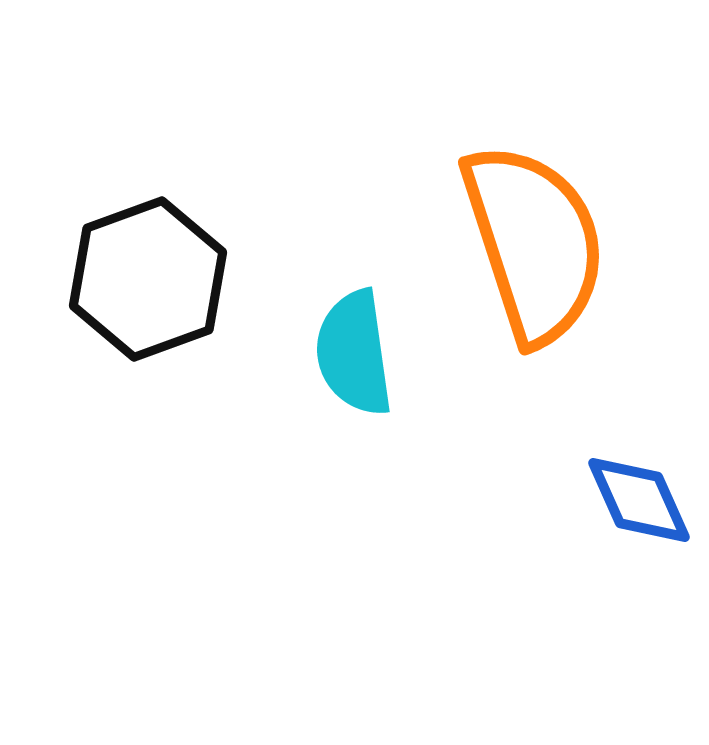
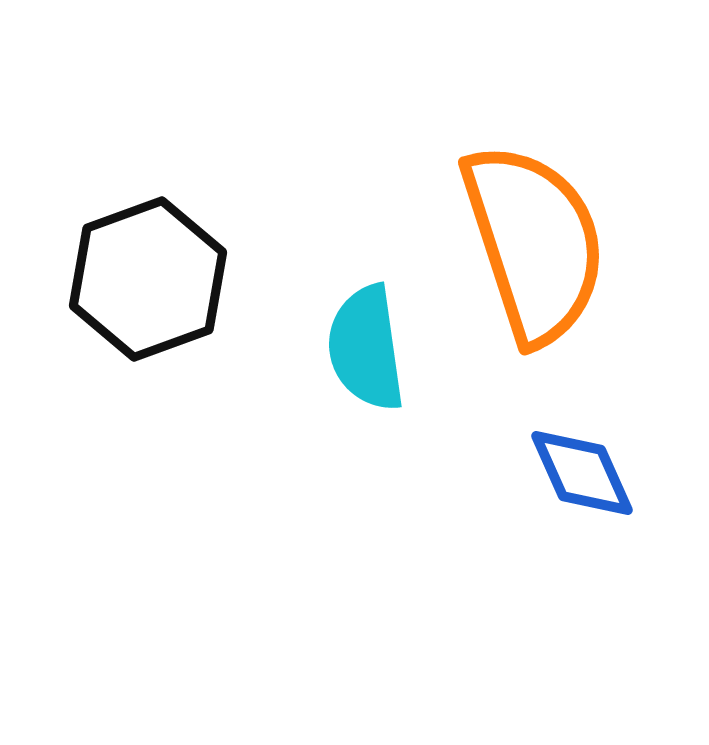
cyan semicircle: moved 12 px right, 5 px up
blue diamond: moved 57 px left, 27 px up
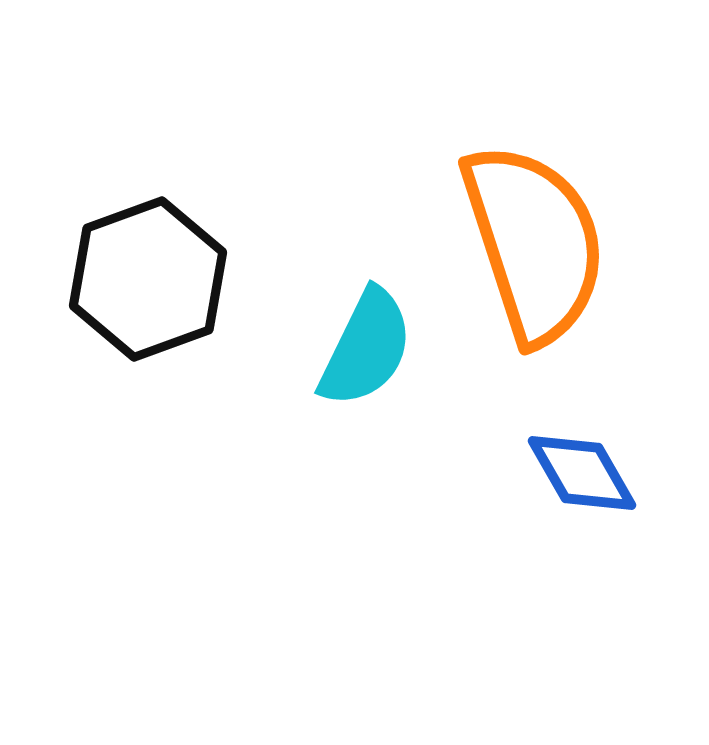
cyan semicircle: rotated 146 degrees counterclockwise
blue diamond: rotated 6 degrees counterclockwise
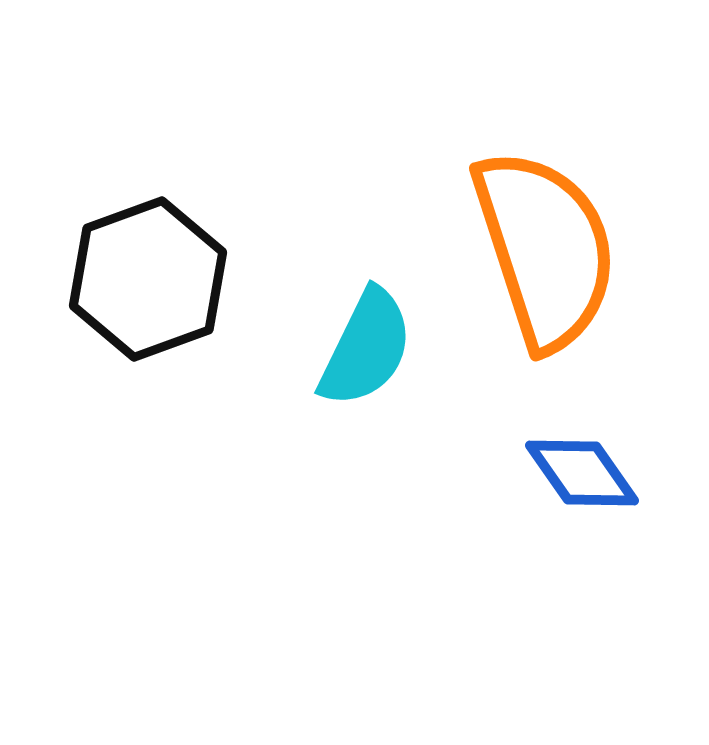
orange semicircle: moved 11 px right, 6 px down
blue diamond: rotated 5 degrees counterclockwise
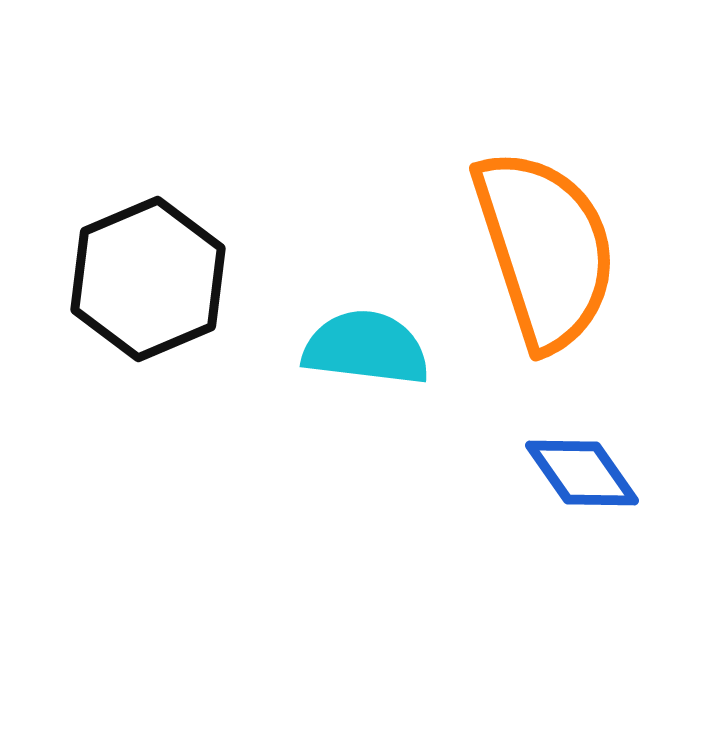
black hexagon: rotated 3 degrees counterclockwise
cyan semicircle: rotated 109 degrees counterclockwise
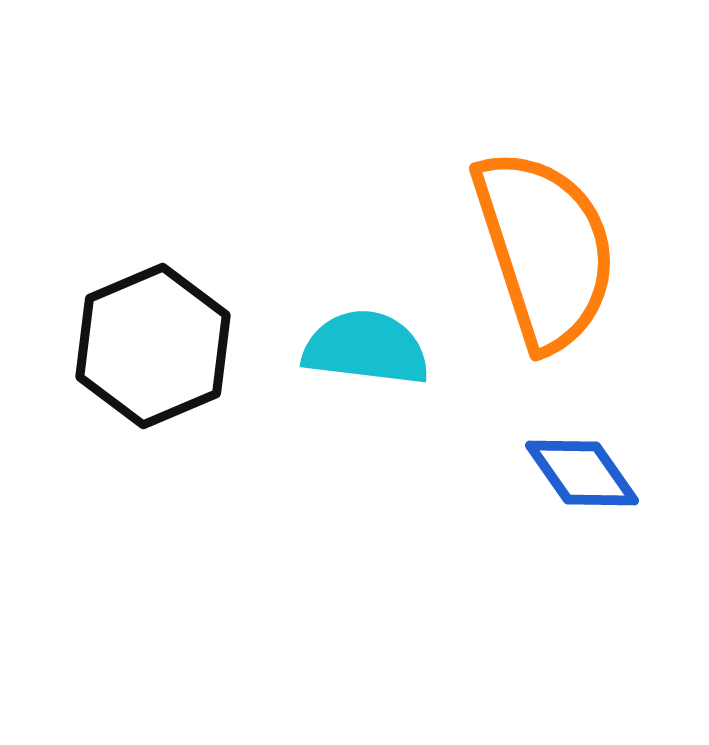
black hexagon: moved 5 px right, 67 px down
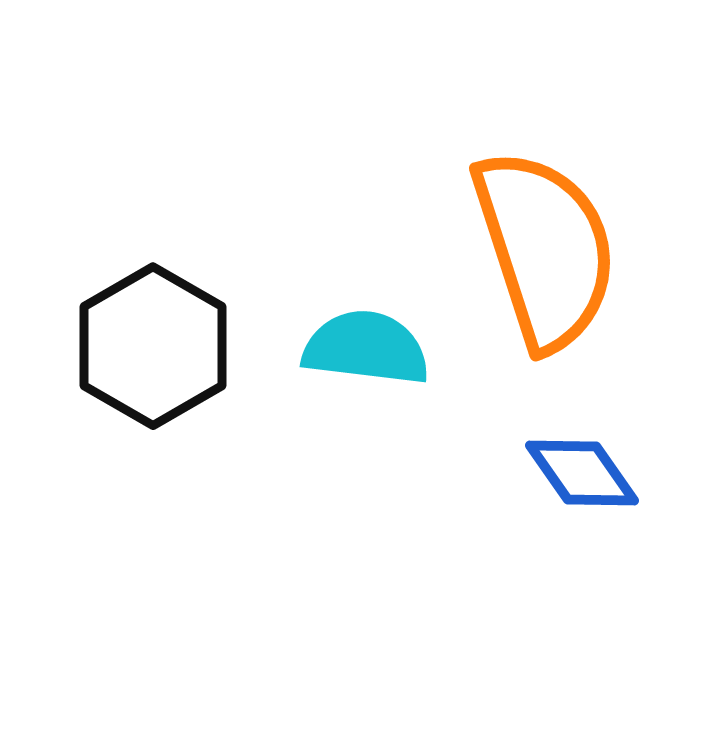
black hexagon: rotated 7 degrees counterclockwise
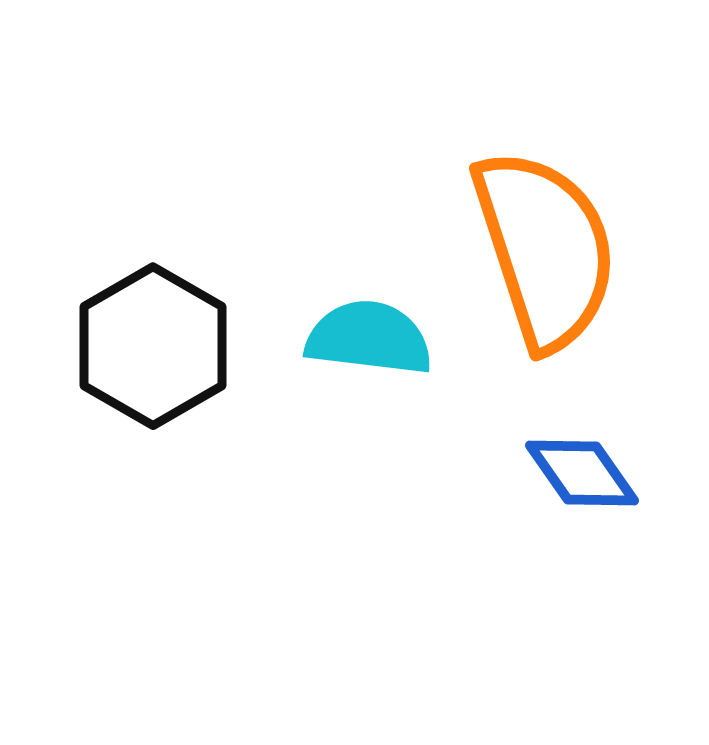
cyan semicircle: moved 3 px right, 10 px up
